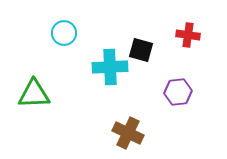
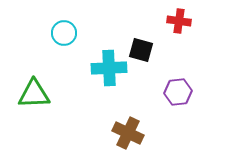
red cross: moved 9 px left, 14 px up
cyan cross: moved 1 px left, 1 px down
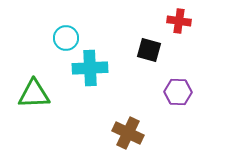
cyan circle: moved 2 px right, 5 px down
black square: moved 8 px right
cyan cross: moved 19 px left
purple hexagon: rotated 8 degrees clockwise
